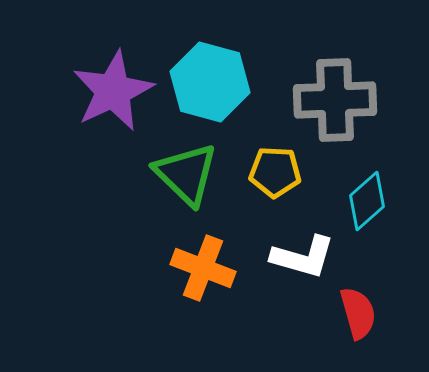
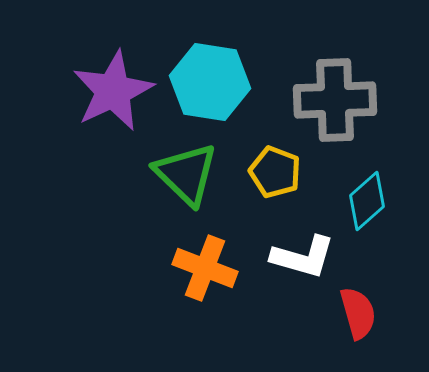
cyan hexagon: rotated 6 degrees counterclockwise
yellow pentagon: rotated 18 degrees clockwise
orange cross: moved 2 px right
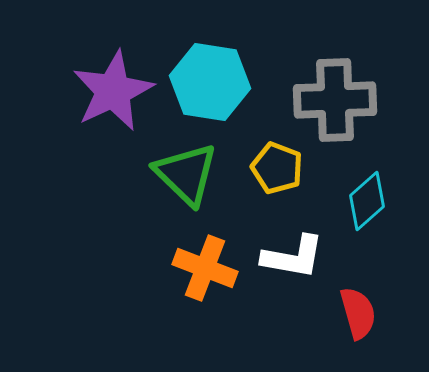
yellow pentagon: moved 2 px right, 4 px up
white L-shape: moved 10 px left; rotated 6 degrees counterclockwise
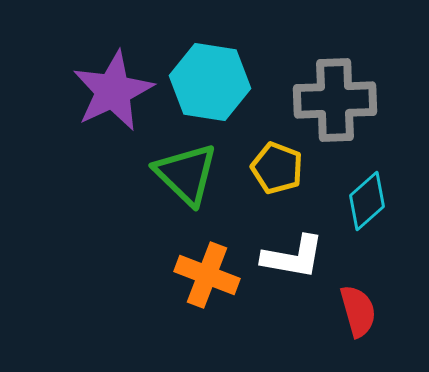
orange cross: moved 2 px right, 7 px down
red semicircle: moved 2 px up
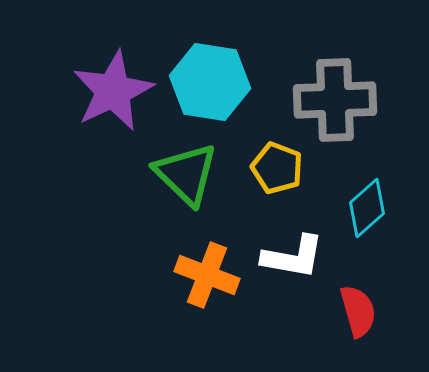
cyan diamond: moved 7 px down
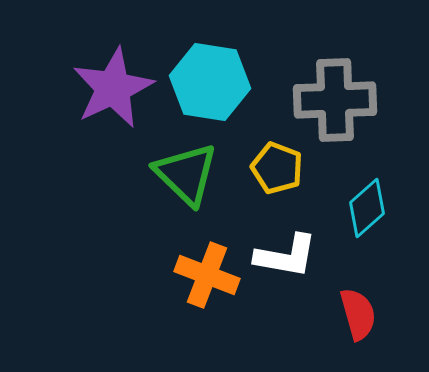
purple star: moved 3 px up
white L-shape: moved 7 px left, 1 px up
red semicircle: moved 3 px down
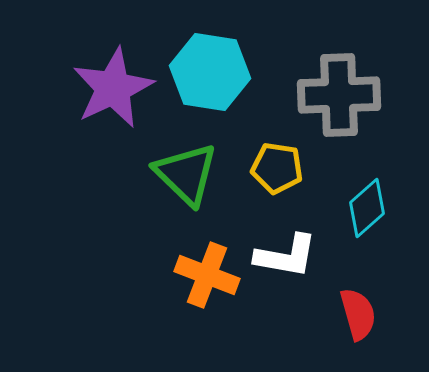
cyan hexagon: moved 10 px up
gray cross: moved 4 px right, 5 px up
yellow pentagon: rotated 12 degrees counterclockwise
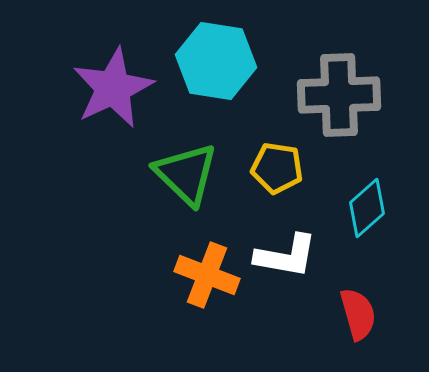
cyan hexagon: moved 6 px right, 11 px up
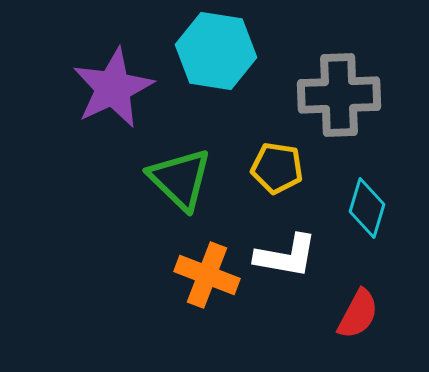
cyan hexagon: moved 10 px up
green triangle: moved 6 px left, 5 px down
cyan diamond: rotated 32 degrees counterclockwise
red semicircle: rotated 44 degrees clockwise
